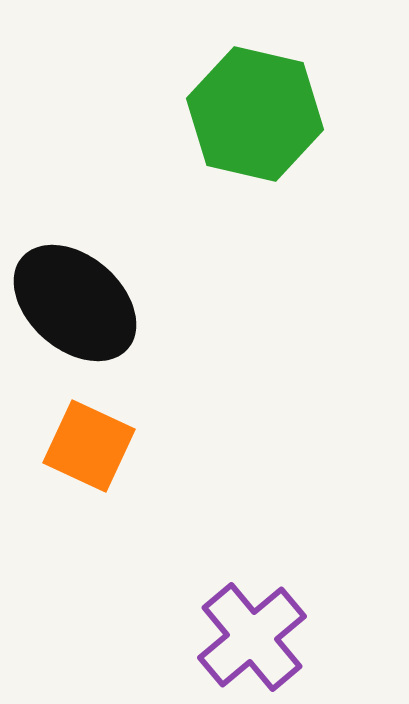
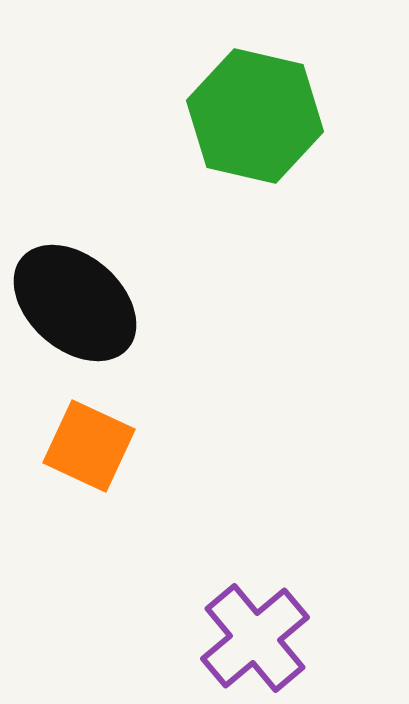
green hexagon: moved 2 px down
purple cross: moved 3 px right, 1 px down
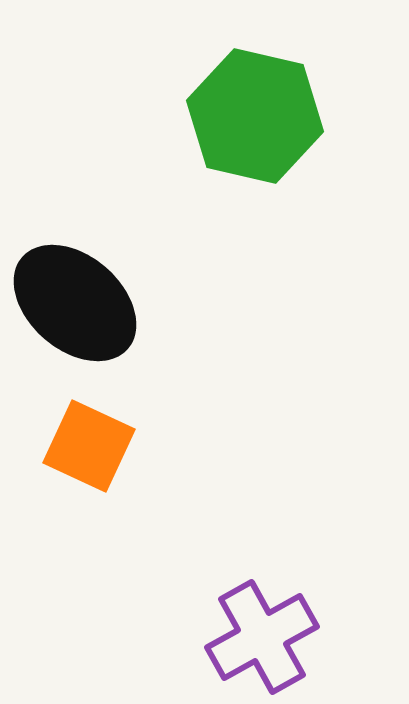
purple cross: moved 7 px right, 1 px up; rotated 11 degrees clockwise
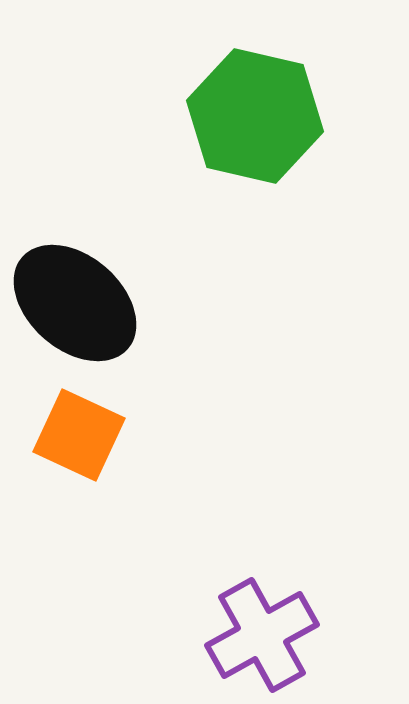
orange square: moved 10 px left, 11 px up
purple cross: moved 2 px up
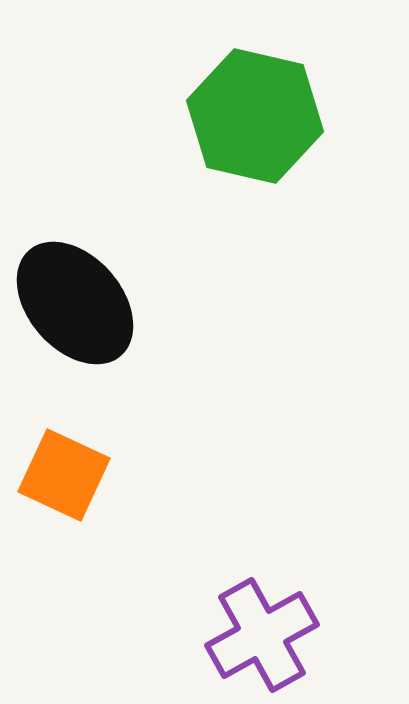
black ellipse: rotated 8 degrees clockwise
orange square: moved 15 px left, 40 px down
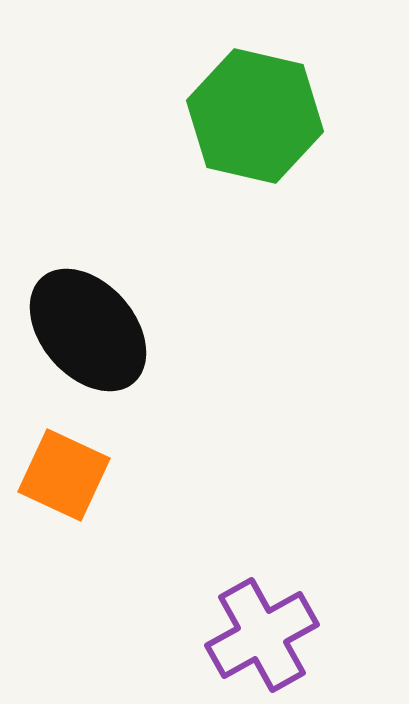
black ellipse: moved 13 px right, 27 px down
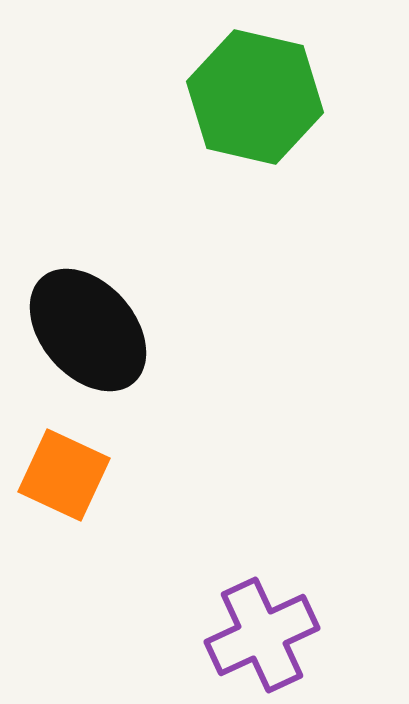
green hexagon: moved 19 px up
purple cross: rotated 4 degrees clockwise
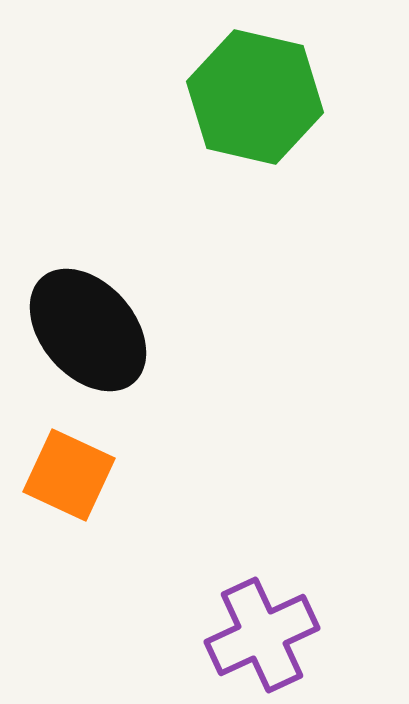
orange square: moved 5 px right
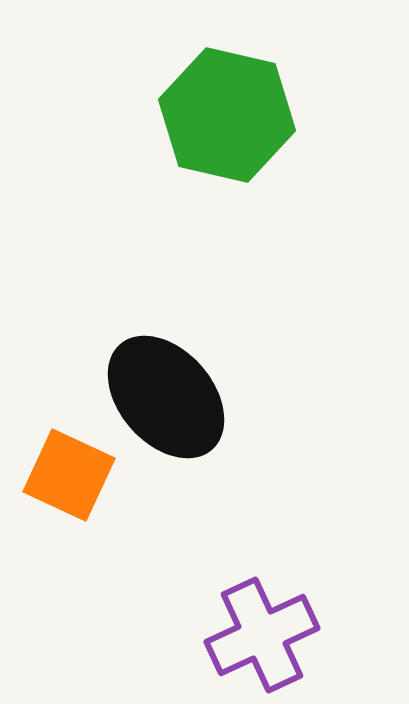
green hexagon: moved 28 px left, 18 px down
black ellipse: moved 78 px right, 67 px down
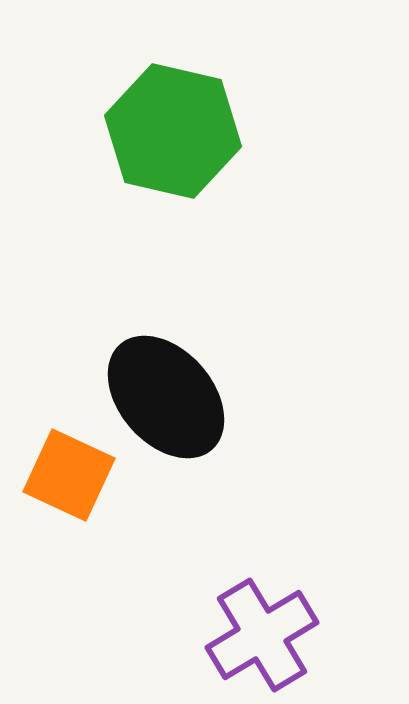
green hexagon: moved 54 px left, 16 px down
purple cross: rotated 6 degrees counterclockwise
